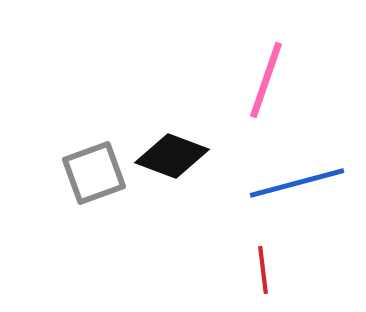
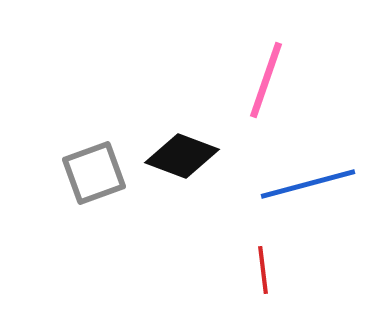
black diamond: moved 10 px right
blue line: moved 11 px right, 1 px down
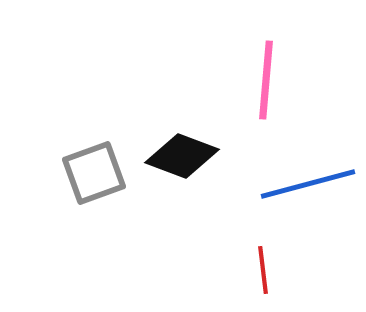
pink line: rotated 14 degrees counterclockwise
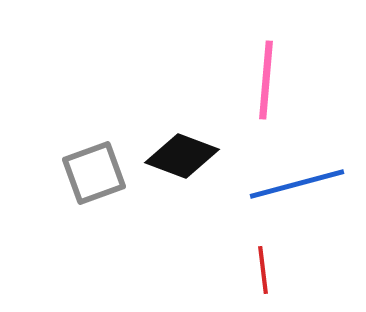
blue line: moved 11 px left
